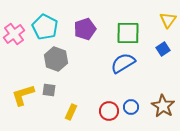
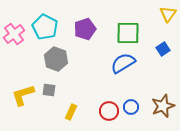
yellow triangle: moved 6 px up
brown star: rotated 20 degrees clockwise
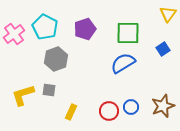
gray hexagon: rotated 20 degrees clockwise
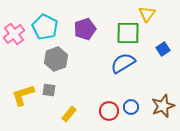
yellow triangle: moved 21 px left
yellow rectangle: moved 2 px left, 2 px down; rotated 14 degrees clockwise
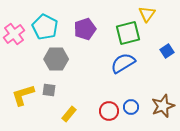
green square: rotated 15 degrees counterclockwise
blue square: moved 4 px right, 2 px down
gray hexagon: rotated 20 degrees clockwise
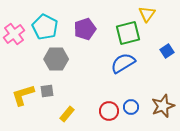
gray square: moved 2 px left, 1 px down; rotated 16 degrees counterclockwise
yellow rectangle: moved 2 px left
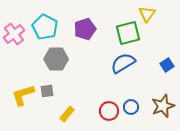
blue square: moved 14 px down
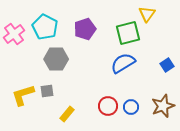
red circle: moved 1 px left, 5 px up
